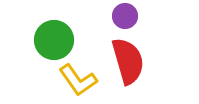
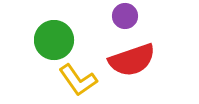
red semicircle: moved 4 px right, 1 px up; rotated 87 degrees clockwise
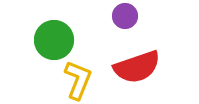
red semicircle: moved 5 px right, 7 px down
yellow L-shape: rotated 123 degrees counterclockwise
